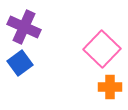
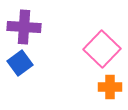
purple cross: rotated 20 degrees counterclockwise
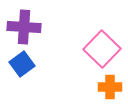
blue square: moved 2 px right, 1 px down
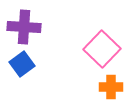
orange cross: moved 1 px right
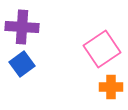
purple cross: moved 2 px left
pink square: rotated 12 degrees clockwise
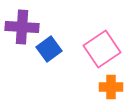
blue square: moved 27 px right, 15 px up
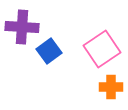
blue square: moved 2 px down
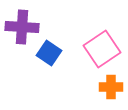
blue square: moved 2 px down; rotated 20 degrees counterclockwise
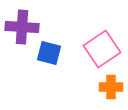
blue square: rotated 20 degrees counterclockwise
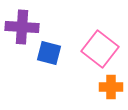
pink square: moved 2 px left; rotated 18 degrees counterclockwise
